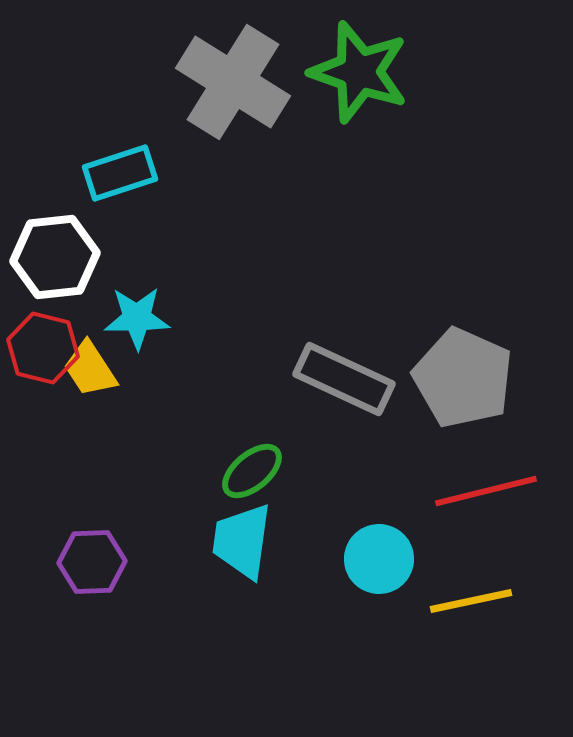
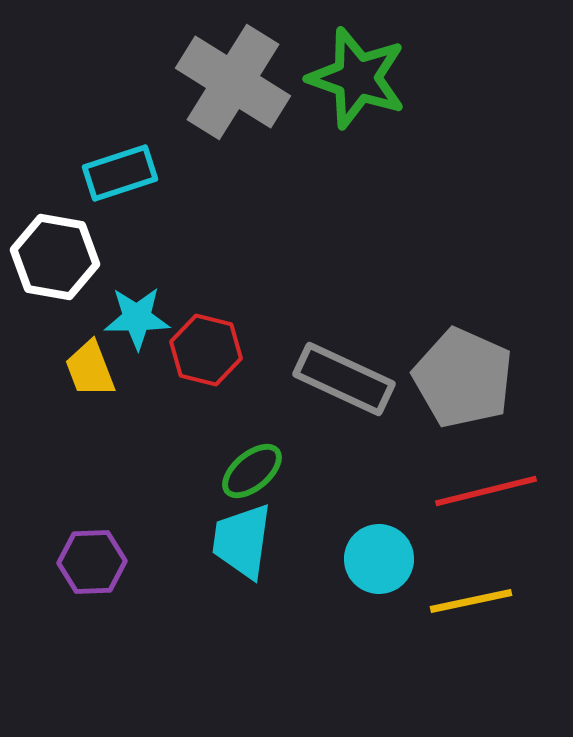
green star: moved 2 px left, 6 px down
white hexagon: rotated 16 degrees clockwise
red hexagon: moved 163 px right, 2 px down
yellow trapezoid: rotated 12 degrees clockwise
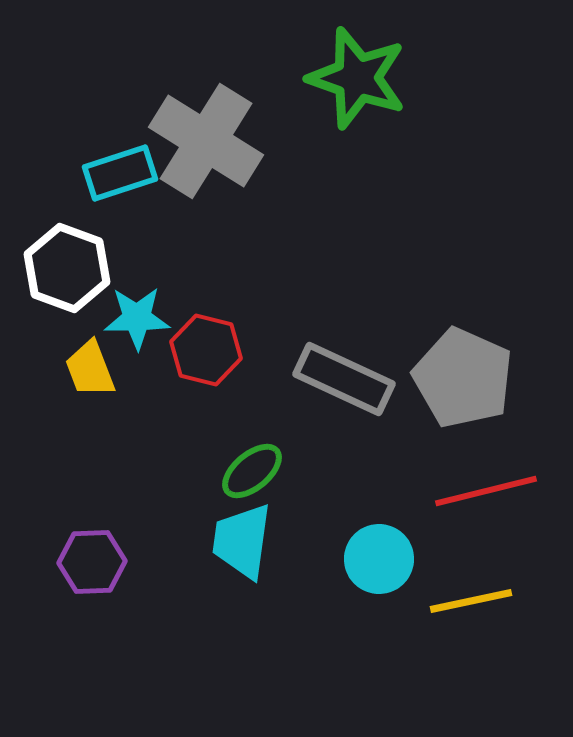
gray cross: moved 27 px left, 59 px down
white hexagon: moved 12 px right, 11 px down; rotated 10 degrees clockwise
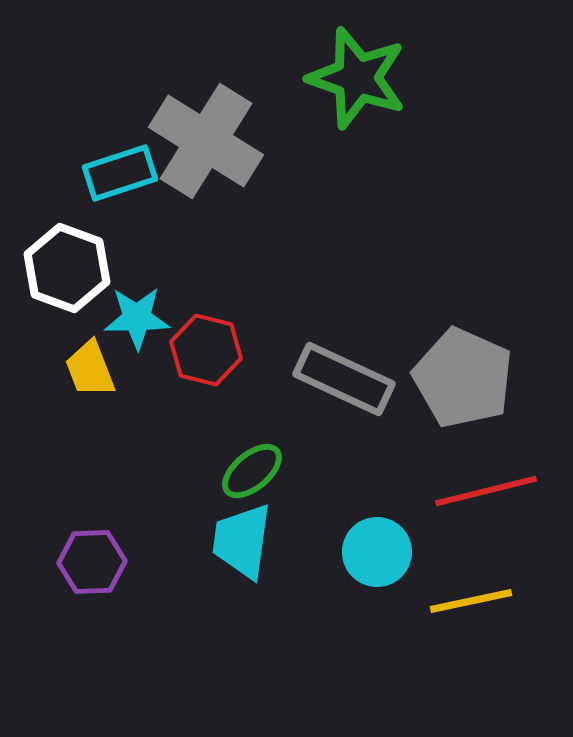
cyan circle: moved 2 px left, 7 px up
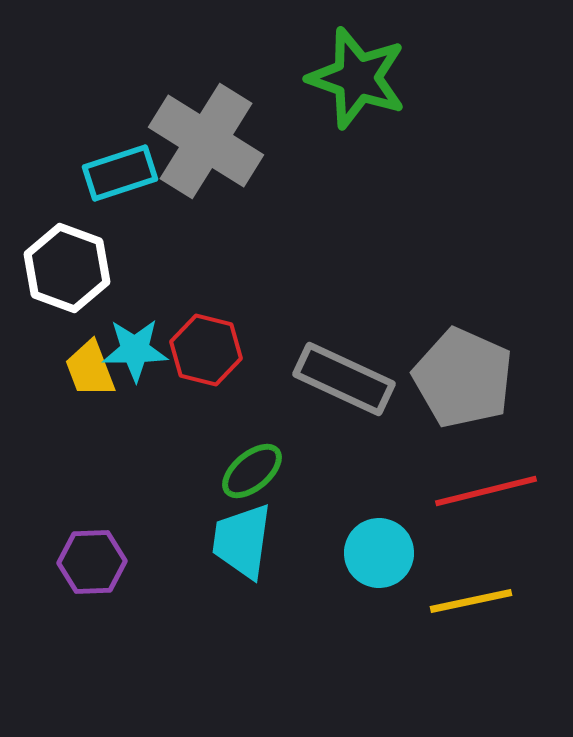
cyan star: moved 2 px left, 32 px down
cyan circle: moved 2 px right, 1 px down
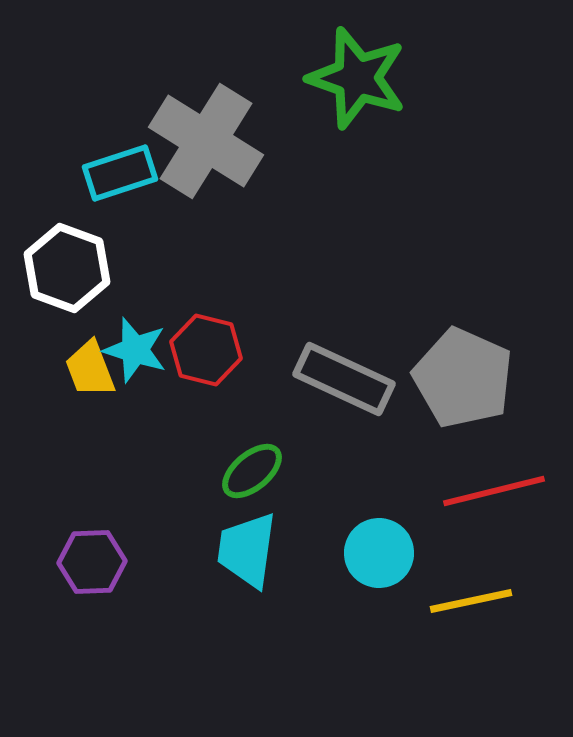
cyan star: rotated 18 degrees clockwise
red line: moved 8 px right
cyan trapezoid: moved 5 px right, 9 px down
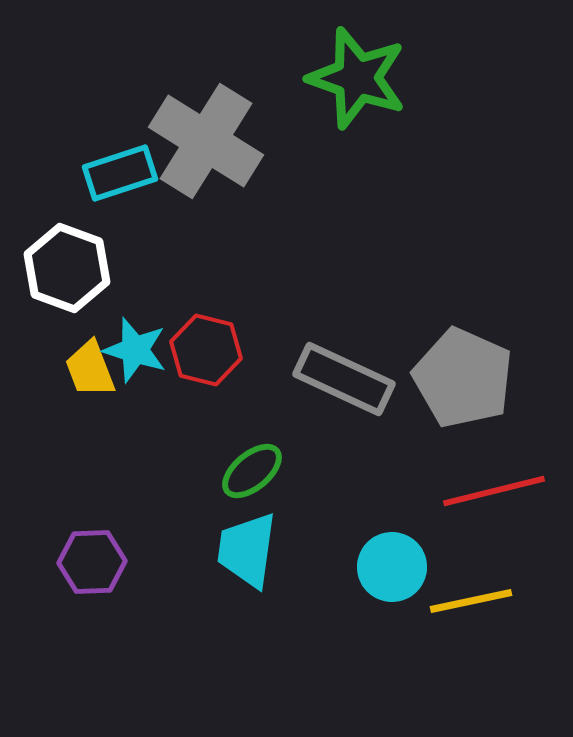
cyan circle: moved 13 px right, 14 px down
